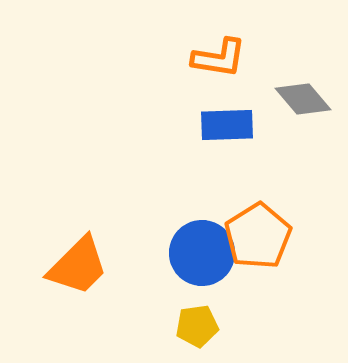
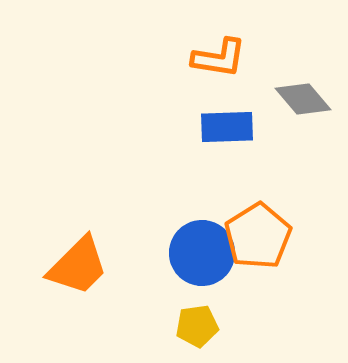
blue rectangle: moved 2 px down
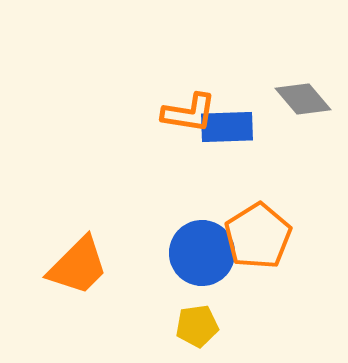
orange L-shape: moved 30 px left, 55 px down
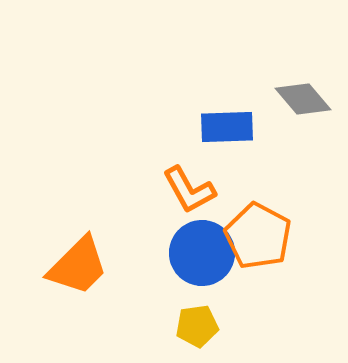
orange L-shape: moved 77 px down; rotated 52 degrees clockwise
orange pentagon: rotated 12 degrees counterclockwise
